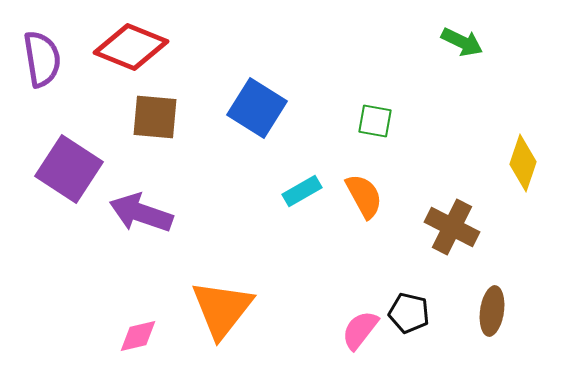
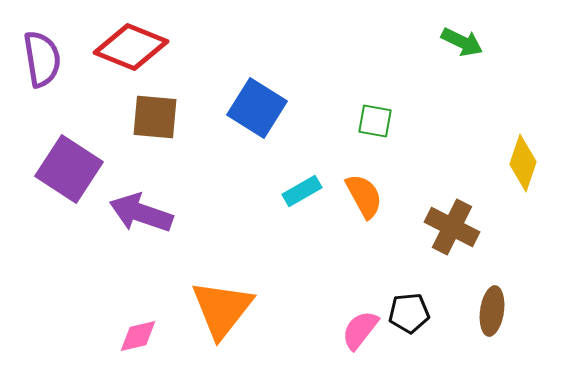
black pentagon: rotated 18 degrees counterclockwise
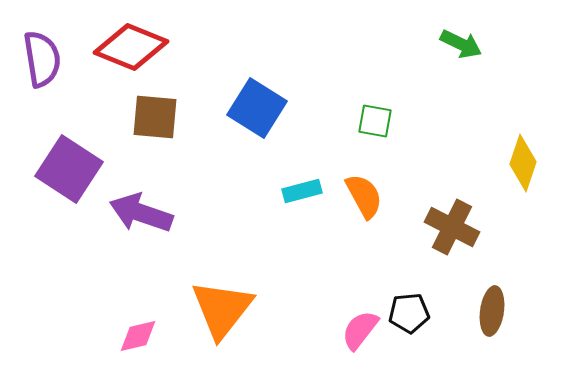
green arrow: moved 1 px left, 2 px down
cyan rectangle: rotated 15 degrees clockwise
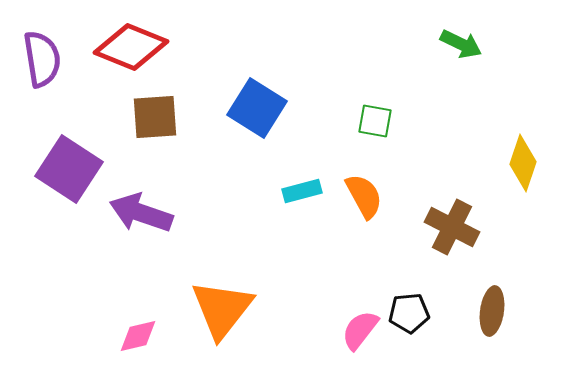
brown square: rotated 9 degrees counterclockwise
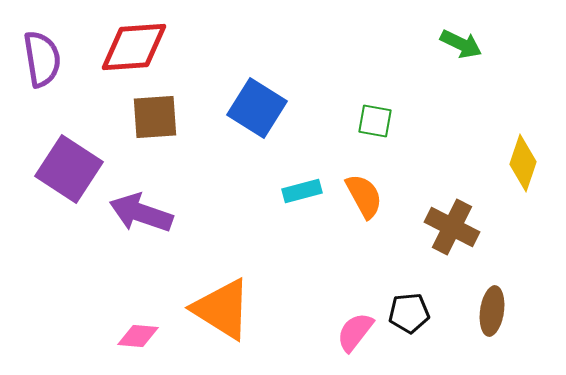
red diamond: moved 3 px right; rotated 26 degrees counterclockwise
orange triangle: rotated 36 degrees counterclockwise
pink semicircle: moved 5 px left, 2 px down
pink diamond: rotated 18 degrees clockwise
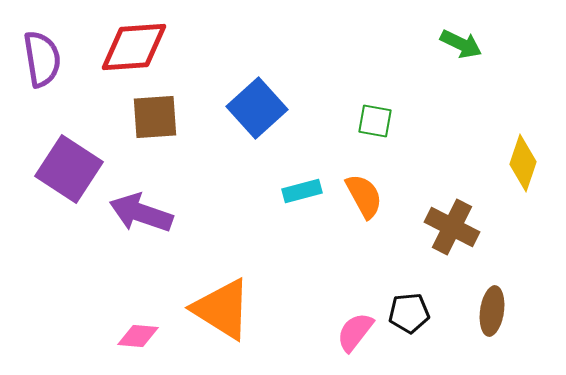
blue square: rotated 16 degrees clockwise
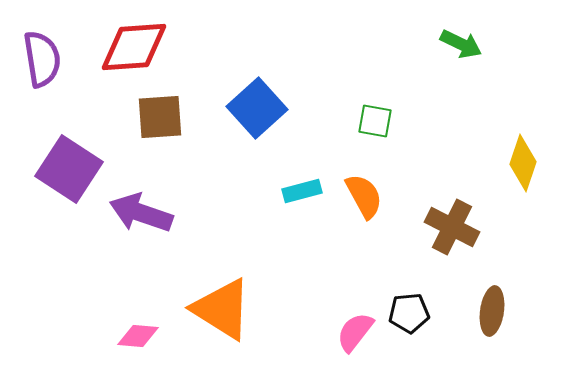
brown square: moved 5 px right
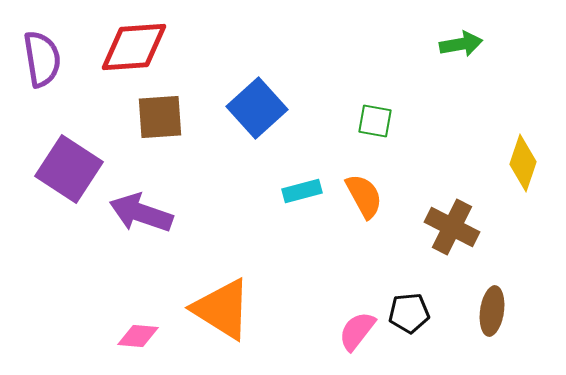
green arrow: rotated 36 degrees counterclockwise
pink semicircle: moved 2 px right, 1 px up
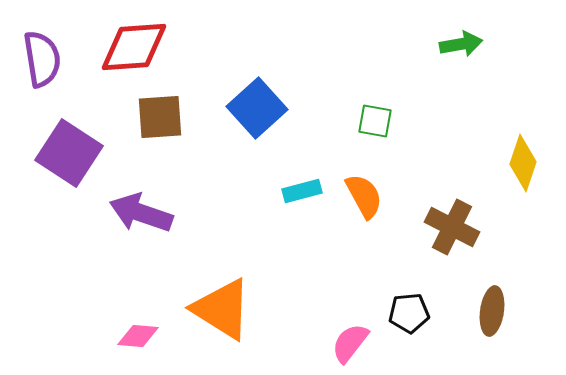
purple square: moved 16 px up
pink semicircle: moved 7 px left, 12 px down
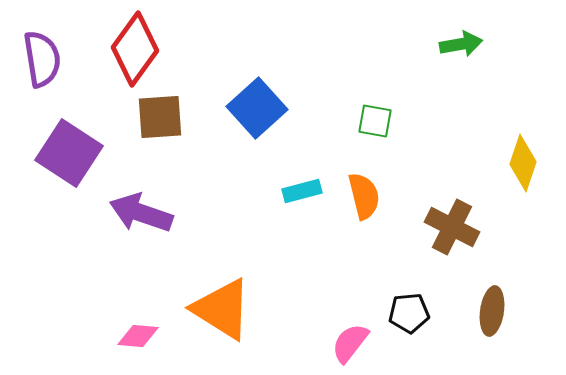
red diamond: moved 1 px right, 2 px down; rotated 50 degrees counterclockwise
orange semicircle: rotated 15 degrees clockwise
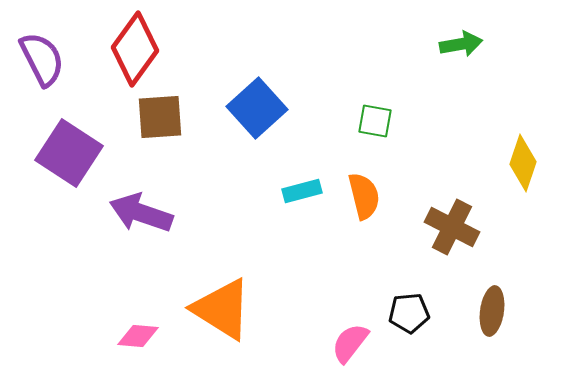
purple semicircle: rotated 18 degrees counterclockwise
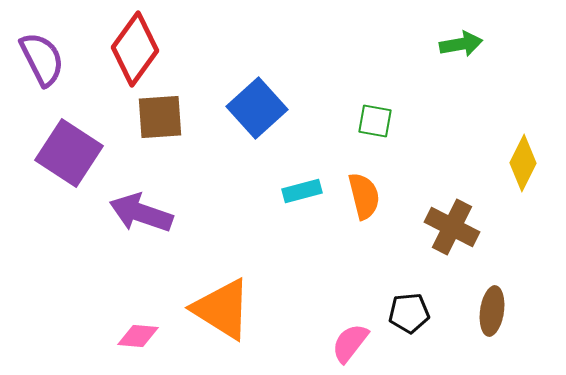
yellow diamond: rotated 8 degrees clockwise
